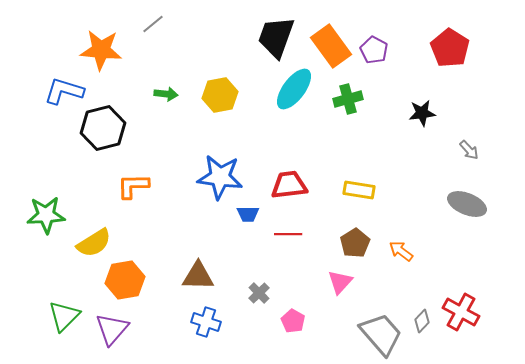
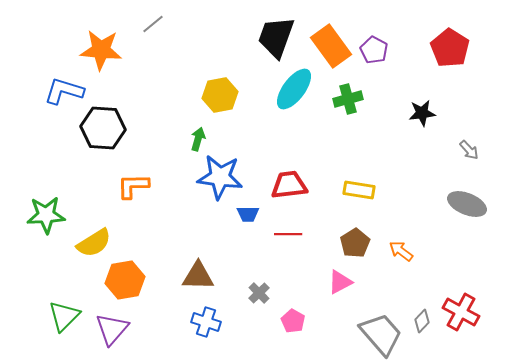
green arrow: moved 32 px right, 45 px down; rotated 80 degrees counterclockwise
black hexagon: rotated 18 degrees clockwise
pink triangle: rotated 20 degrees clockwise
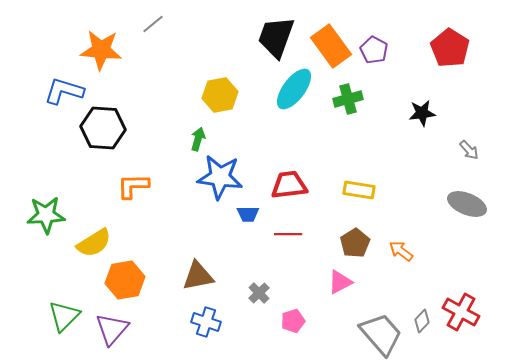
brown triangle: rotated 12 degrees counterclockwise
pink pentagon: rotated 25 degrees clockwise
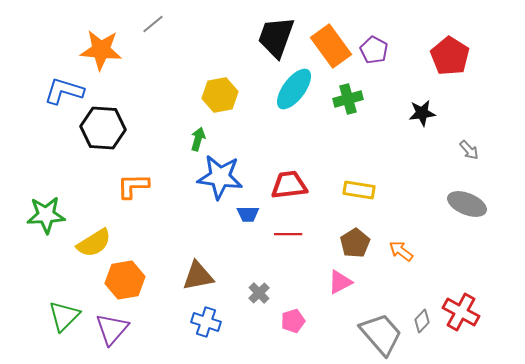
red pentagon: moved 8 px down
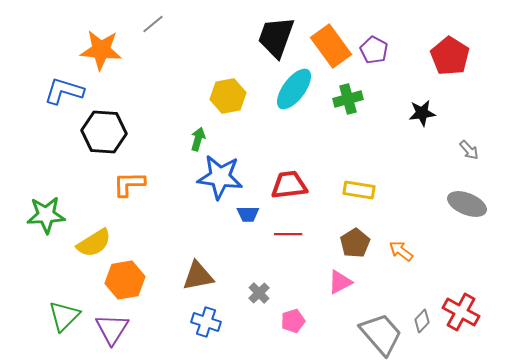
yellow hexagon: moved 8 px right, 1 px down
black hexagon: moved 1 px right, 4 px down
orange L-shape: moved 4 px left, 2 px up
purple triangle: rotated 9 degrees counterclockwise
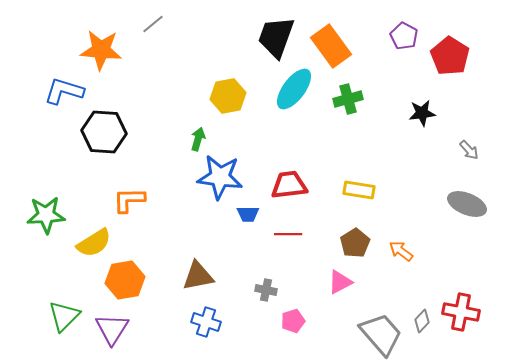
purple pentagon: moved 30 px right, 14 px up
orange L-shape: moved 16 px down
gray cross: moved 7 px right, 3 px up; rotated 35 degrees counterclockwise
red cross: rotated 18 degrees counterclockwise
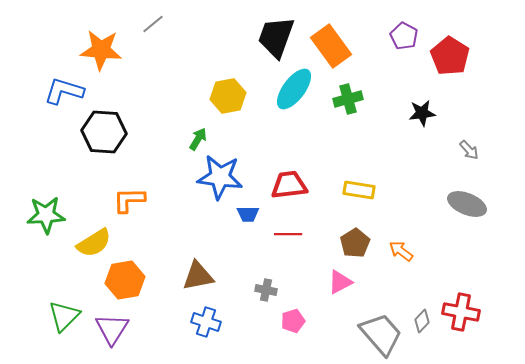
green arrow: rotated 15 degrees clockwise
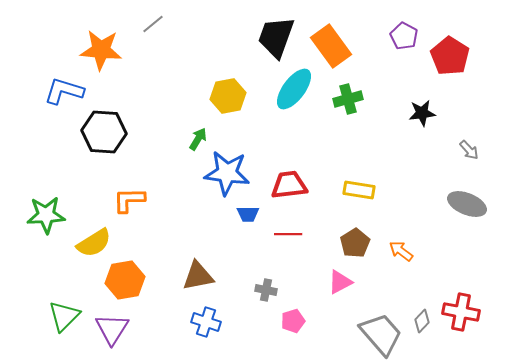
blue star: moved 7 px right, 4 px up
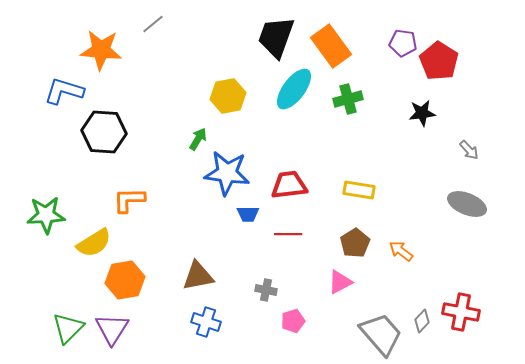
purple pentagon: moved 1 px left, 7 px down; rotated 20 degrees counterclockwise
red pentagon: moved 11 px left, 5 px down
green triangle: moved 4 px right, 12 px down
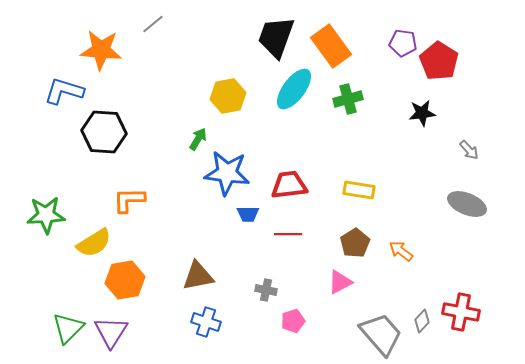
purple triangle: moved 1 px left, 3 px down
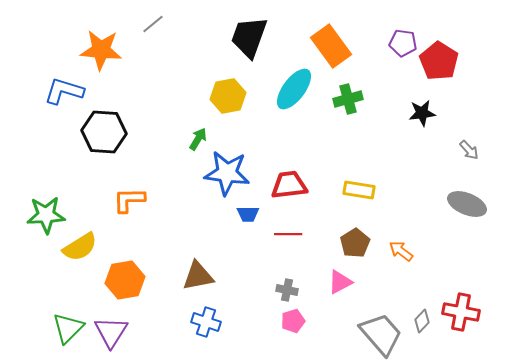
black trapezoid: moved 27 px left
yellow semicircle: moved 14 px left, 4 px down
gray cross: moved 21 px right
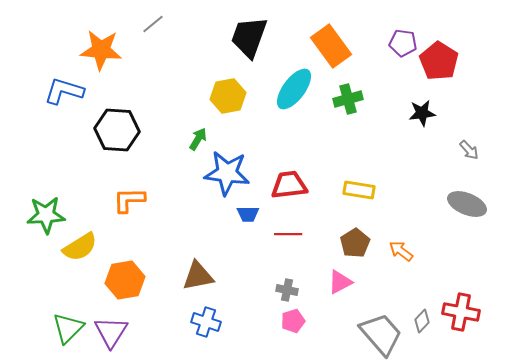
black hexagon: moved 13 px right, 2 px up
